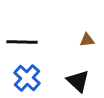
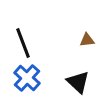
black line: moved 1 px right, 1 px down; rotated 68 degrees clockwise
black triangle: moved 1 px down
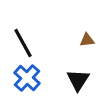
black line: rotated 8 degrees counterclockwise
black triangle: moved 2 px up; rotated 20 degrees clockwise
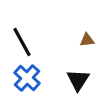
black line: moved 1 px left, 1 px up
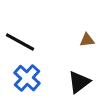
black line: moved 2 px left; rotated 32 degrees counterclockwise
black triangle: moved 1 px right, 2 px down; rotated 20 degrees clockwise
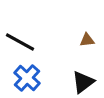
black triangle: moved 4 px right
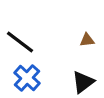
black line: rotated 8 degrees clockwise
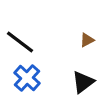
brown triangle: rotated 21 degrees counterclockwise
